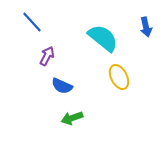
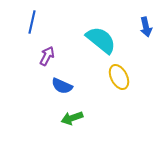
blue line: rotated 55 degrees clockwise
cyan semicircle: moved 2 px left, 2 px down
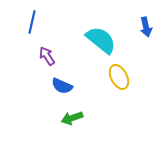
purple arrow: rotated 60 degrees counterclockwise
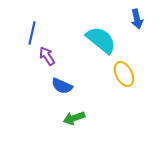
blue line: moved 11 px down
blue arrow: moved 9 px left, 8 px up
yellow ellipse: moved 5 px right, 3 px up
green arrow: moved 2 px right
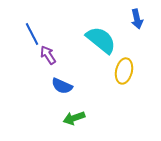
blue line: moved 1 px down; rotated 40 degrees counterclockwise
purple arrow: moved 1 px right, 1 px up
yellow ellipse: moved 3 px up; rotated 40 degrees clockwise
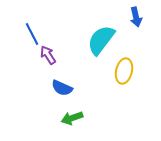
blue arrow: moved 1 px left, 2 px up
cyan semicircle: rotated 92 degrees counterclockwise
blue semicircle: moved 2 px down
green arrow: moved 2 px left
